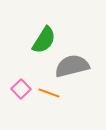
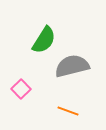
orange line: moved 19 px right, 18 px down
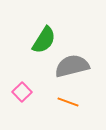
pink square: moved 1 px right, 3 px down
orange line: moved 9 px up
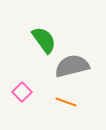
green semicircle: rotated 68 degrees counterclockwise
orange line: moved 2 px left
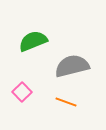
green semicircle: moved 11 px left, 1 px down; rotated 76 degrees counterclockwise
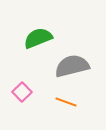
green semicircle: moved 5 px right, 3 px up
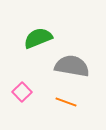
gray semicircle: rotated 24 degrees clockwise
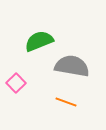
green semicircle: moved 1 px right, 3 px down
pink square: moved 6 px left, 9 px up
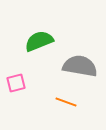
gray semicircle: moved 8 px right
pink square: rotated 30 degrees clockwise
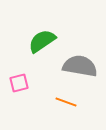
green semicircle: moved 3 px right; rotated 12 degrees counterclockwise
pink square: moved 3 px right
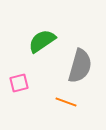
gray semicircle: rotated 96 degrees clockwise
